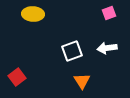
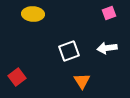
white square: moved 3 px left
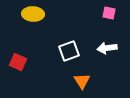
pink square: rotated 32 degrees clockwise
red square: moved 1 px right, 15 px up; rotated 30 degrees counterclockwise
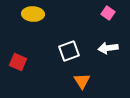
pink square: moved 1 px left; rotated 24 degrees clockwise
white arrow: moved 1 px right
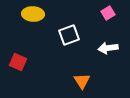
pink square: rotated 24 degrees clockwise
white square: moved 16 px up
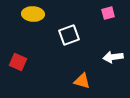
pink square: rotated 16 degrees clockwise
white arrow: moved 5 px right, 9 px down
orange triangle: rotated 42 degrees counterclockwise
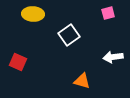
white square: rotated 15 degrees counterclockwise
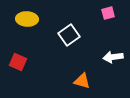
yellow ellipse: moved 6 px left, 5 px down
